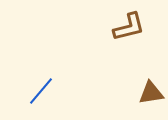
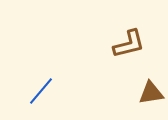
brown L-shape: moved 17 px down
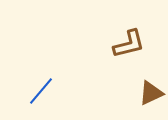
brown triangle: rotated 16 degrees counterclockwise
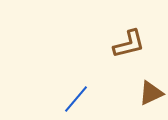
blue line: moved 35 px right, 8 px down
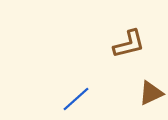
blue line: rotated 8 degrees clockwise
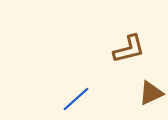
brown L-shape: moved 5 px down
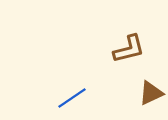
blue line: moved 4 px left, 1 px up; rotated 8 degrees clockwise
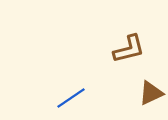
blue line: moved 1 px left
